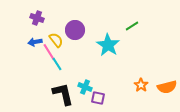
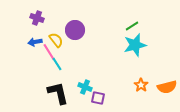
cyan star: moved 27 px right; rotated 25 degrees clockwise
black L-shape: moved 5 px left, 1 px up
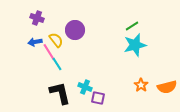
black L-shape: moved 2 px right
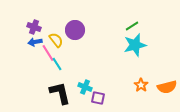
purple cross: moved 3 px left, 9 px down
pink line: moved 1 px left, 1 px down
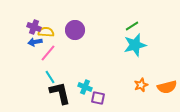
yellow semicircle: moved 10 px left, 8 px up; rotated 49 degrees counterclockwise
pink line: rotated 72 degrees clockwise
cyan line: moved 7 px left, 13 px down
orange star: rotated 16 degrees clockwise
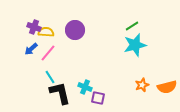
blue arrow: moved 4 px left, 7 px down; rotated 32 degrees counterclockwise
orange star: moved 1 px right
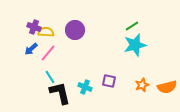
purple square: moved 11 px right, 17 px up
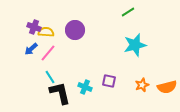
green line: moved 4 px left, 14 px up
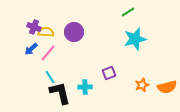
purple circle: moved 1 px left, 2 px down
cyan star: moved 6 px up
purple square: moved 8 px up; rotated 32 degrees counterclockwise
cyan cross: rotated 24 degrees counterclockwise
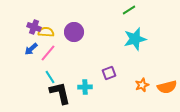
green line: moved 1 px right, 2 px up
